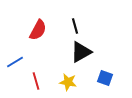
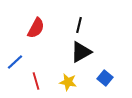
black line: moved 4 px right, 1 px up; rotated 28 degrees clockwise
red semicircle: moved 2 px left, 2 px up
blue line: rotated 12 degrees counterclockwise
blue square: rotated 21 degrees clockwise
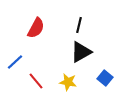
red line: rotated 24 degrees counterclockwise
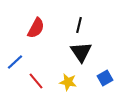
black triangle: rotated 35 degrees counterclockwise
blue square: rotated 21 degrees clockwise
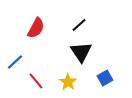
black line: rotated 35 degrees clockwise
yellow star: rotated 24 degrees clockwise
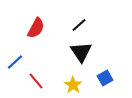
yellow star: moved 5 px right, 3 px down
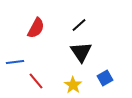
blue line: rotated 36 degrees clockwise
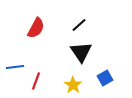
blue line: moved 5 px down
red line: rotated 60 degrees clockwise
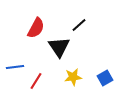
black triangle: moved 22 px left, 5 px up
red line: rotated 12 degrees clockwise
yellow star: moved 8 px up; rotated 30 degrees clockwise
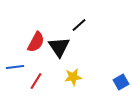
red semicircle: moved 14 px down
blue square: moved 16 px right, 4 px down
